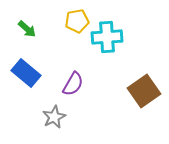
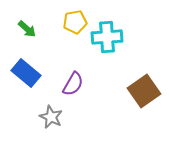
yellow pentagon: moved 2 px left, 1 px down
gray star: moved 3 px left; rotated 20 degrees counterclockwise
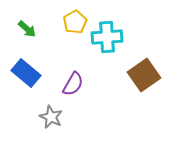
yellow pentagon: rotated 20 degrees counterclockwise
brown square: moved 16 px up
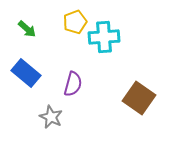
yellow pentagon: rotated 10 degrees clockwise
cyan cross: moved 3 px left
brown square: moved 5 px left, 23 px down; rotated 20 degrees counterclockwise
purple semicircle: rotated 15 degrees counterclockwise
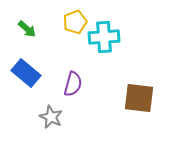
brown square: rotated 28 degrees counterclockwise
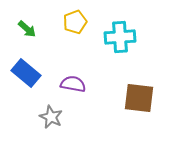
cyan cross: moved 16 px right
purple semicircle: rotated 95 degrees counterclockwise
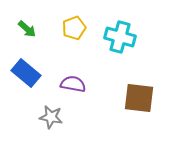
yellow pentagon: moved 1 px left, 6 px down
cyan cross: rotated 20 degrees clockwise
gray star: rotated 15 degrees counterclockwise
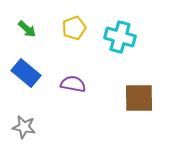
brown square: rotated 8 degrees counterclockwise
gray star: moved 27 px left, 10 px down
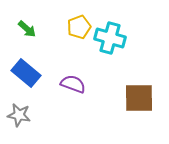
yellow pentagon: moved 5 px right, 1 px up
cyan cross: moved 10 px left, 1 px down
purple semicircle: rotated 10 degrees clockwise
gray star: moved 5 px left, 12 px up
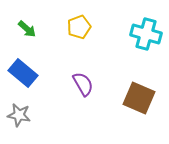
cyan cross: moved 36 px right, 4 px up
blue rectangle: moved 3 px left
purple semicircle: moved 10 px right; rotated 40 degrees clockwise
brown square: rotated 24 degrees clockwise
